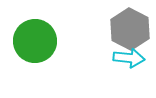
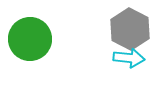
green circle: moved 5 px left, 2 px up
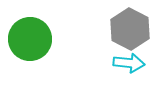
cyan arrow: moved 5 px down
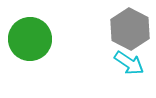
cyan arrow: rotated 28 degrees clockwise
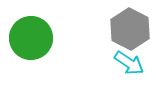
green circle: moved 1 px right, 1 px up
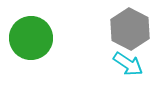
cyan arrow: moved 1 px left, 1 px down
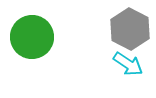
green circle: moved 1 px right, 1 px up
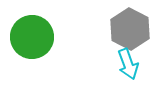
cyan arrow: rotated 36 degrees clockwise
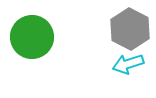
cyan arrow: rotated 92 degrees clockwise
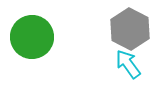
cyan arrow: rotated 72 degrees clockwise
